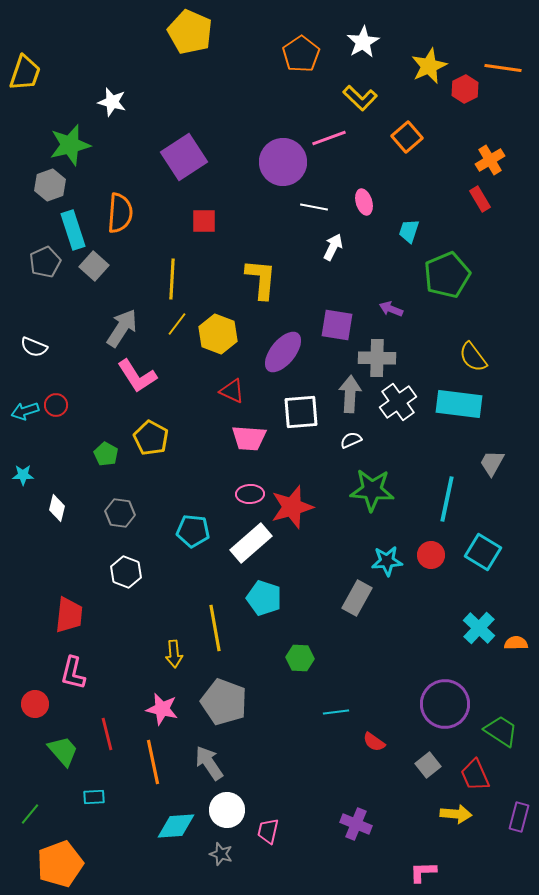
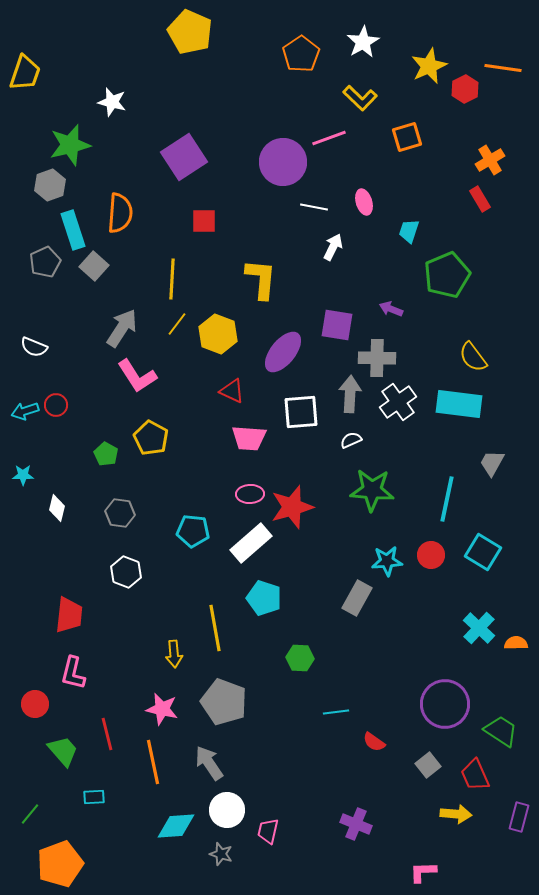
orange square at (407, 137): rotated 24 degrees clockwise
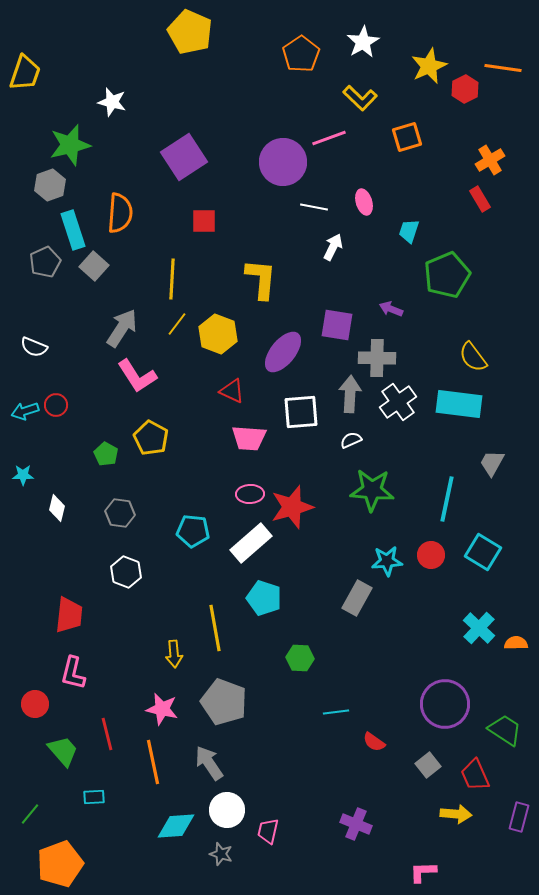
green trapezoid at (501, 731): moved 4 px right, 1 px up
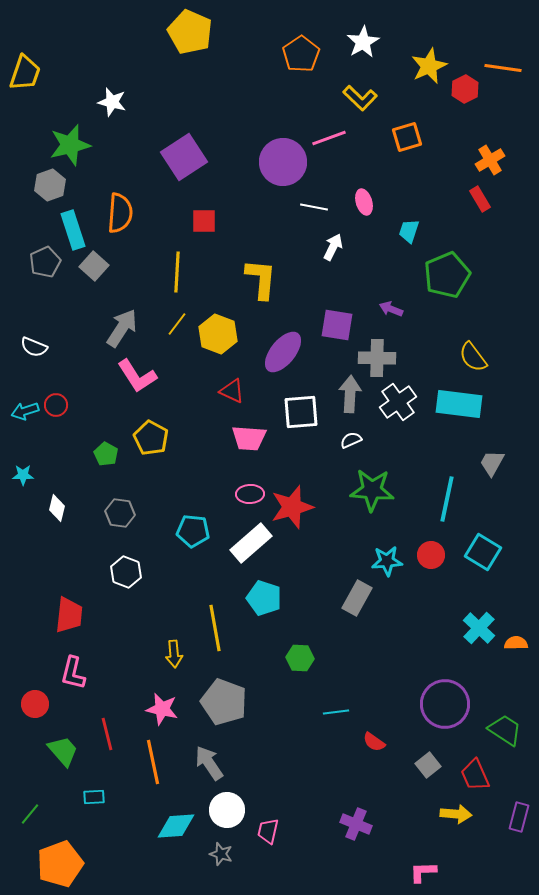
yellow line at (172, 279): moved 5 px right, 7 px up
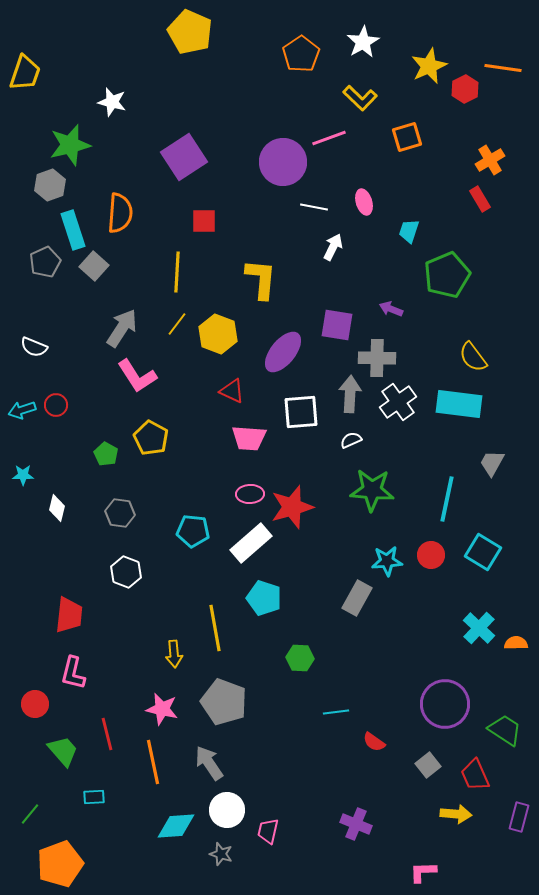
cyan arrow at (25, 411): moved 3 px left, 1 px up
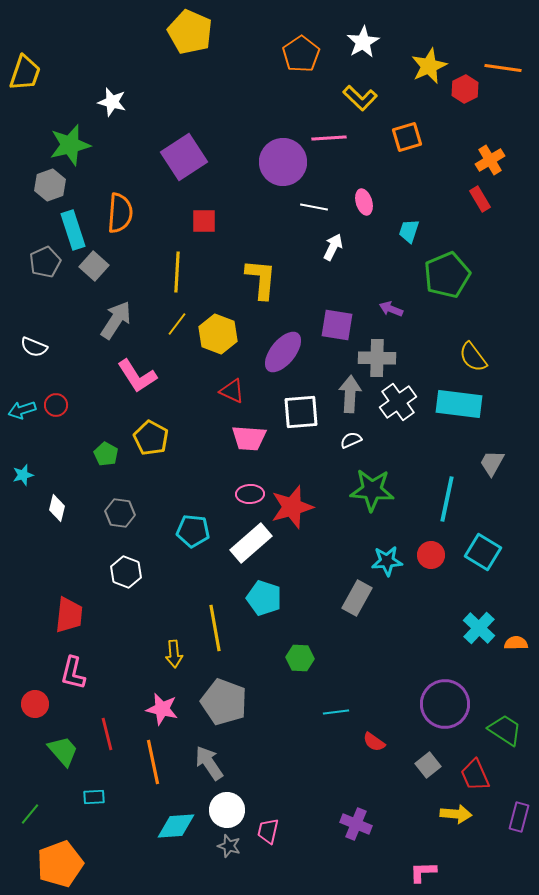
pink line at (329, 138): rotated 16 degrees clockwise
gray arrow at (122, 328): moved 6 px left, 8 px up
cyan star at (23, 475): rotated 15 degrees counterclockwise
gray star at (221, 854): moved 8 px right, 8 px up
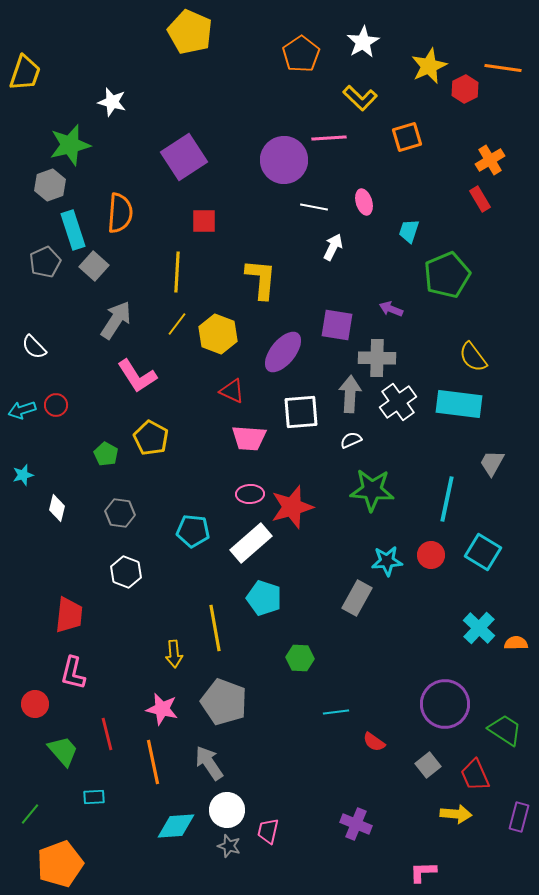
purple circle at (283, 162): moved 1 px right, 2 px up
white semicircle at (34, 347): rotated 24 degrees clockwise
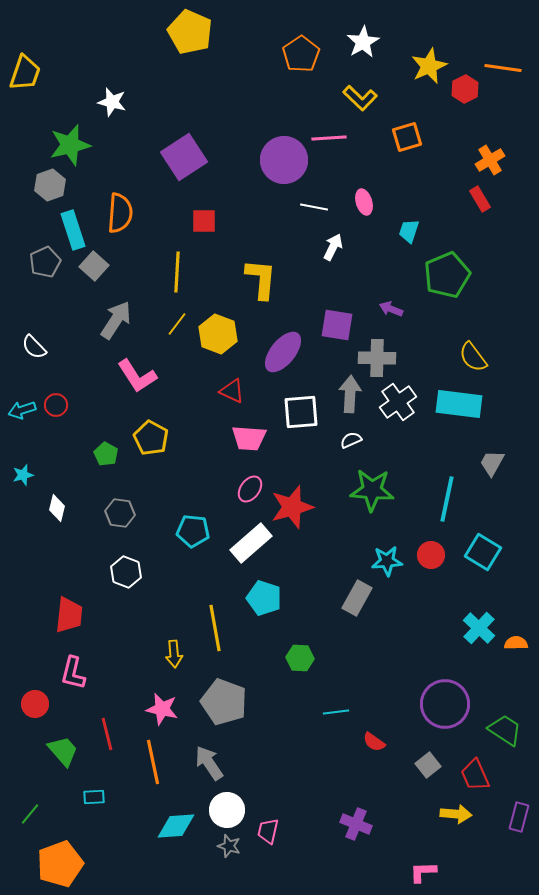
pink ellipse at (250, 494): moved 5 px up; rotated 52 degrees counterclockwise
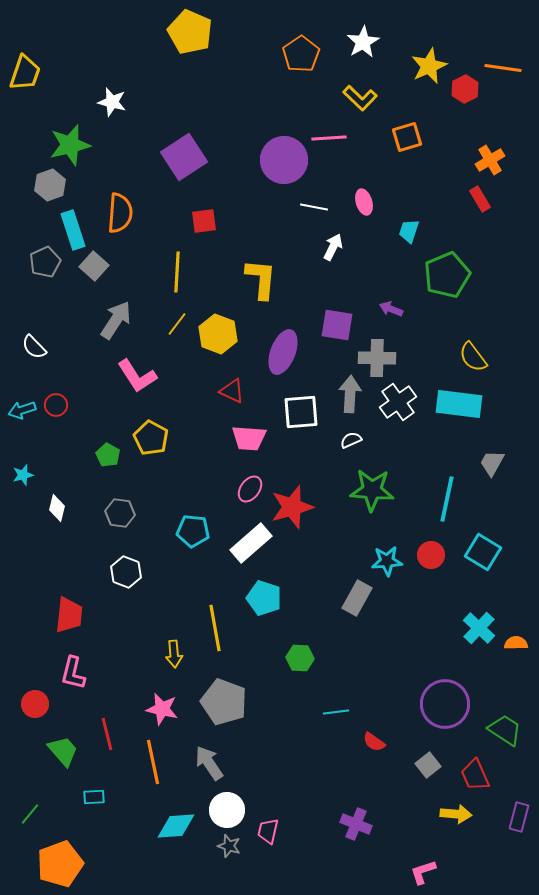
red square at (204, 221): rotated 8 degrees counterclockwise
purple ellipse at (283, 352): rotated 18 degrees counterclockwise
green pentagon at (106, 454): moved 2 px right, 1 px down
pink L-shape at (423, 872): rotated 16 degrees counterclockwise
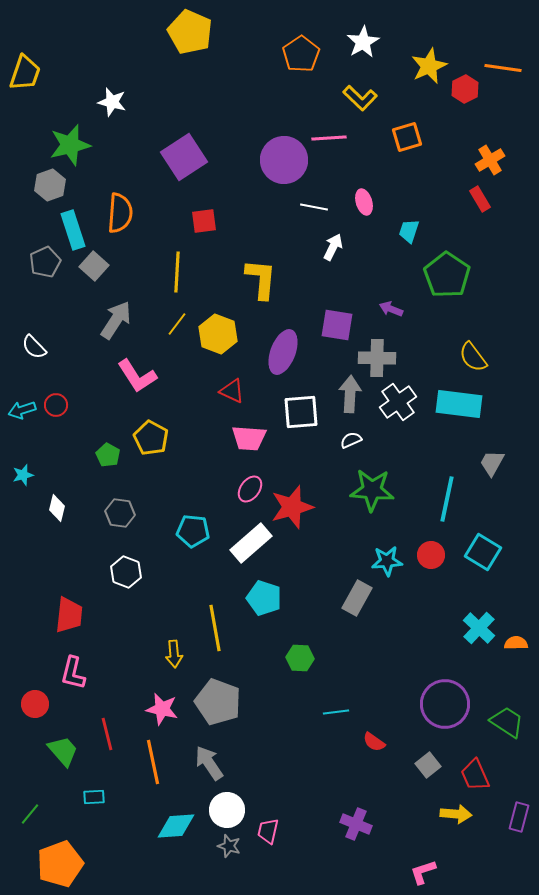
green pentagon at (447, 275): rotated 15 degrees counterclockwise
gray pentagon at (224, 702): moved 6 px left
green trapezoid at (505, 730): moved 2 px right, 8 px up
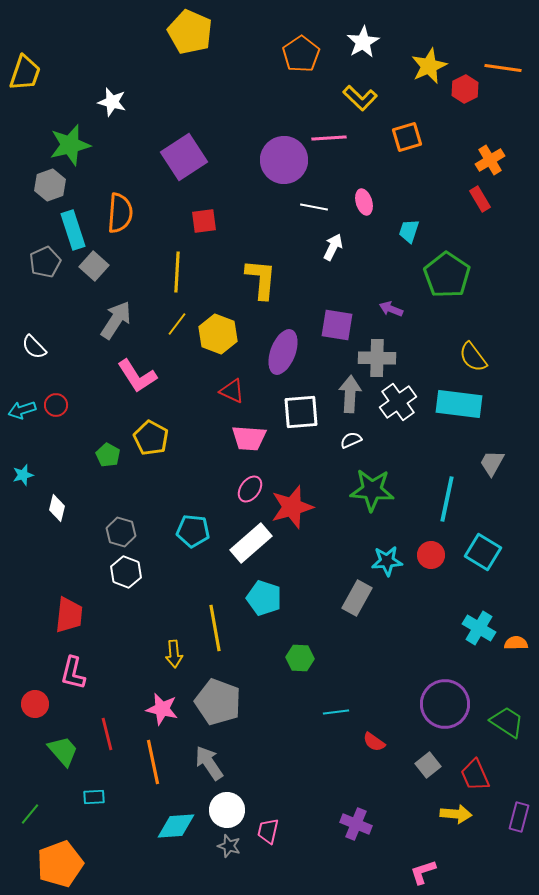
gray hexagon at (120, 513): moved 1 px right, 19 px down; rotated 8 degrees clockwise
cyan cross at (479, 628): rotated 12 degrees counterclockwise
